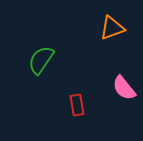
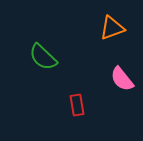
green semicircle: moved 2 px right, 3 px up; rotated 80 degrees counterclockwise
pink semicircle: moved 2 px left, 9 px up
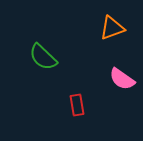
pink semicircle: rotated 16 degrees counterclockwise
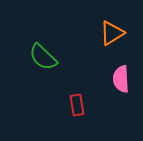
orange triangle: moved 5 px down; rotated 12 degrees counterclockwise
pink semicircle: moved 1 px left; rotated 52 degrees clockwise
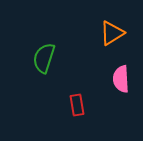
green semicircle: moved 1 px right, 1 px down; rotated 64 degrees clockwise
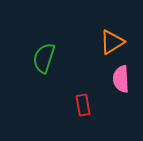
orange triangle: moved 9 px down
red rectangle: moved 6 px right
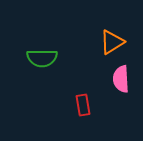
green semicircle: moved 2 px left; rotated 108 degrees counterclockwise
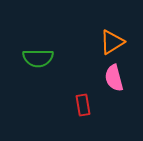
green semicircle: moved 4 px left
pink semicircle: moved 7 px left, 1 px up; rotated 12 degrees counterclockwise
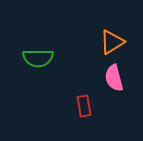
red rectangle: moved 1 px right, 1 px down
